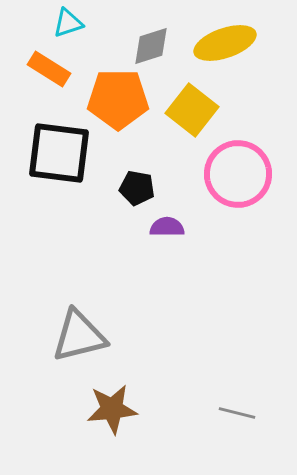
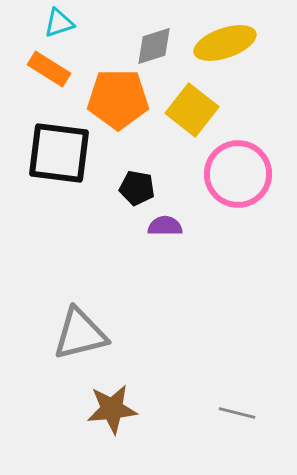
cyan triangle: moved 9 px left
gray diamond: moved 3 px right
purple semicircle: moved 2 px left, 1 px up
gray triangle: moved 1 px right, 2 px up
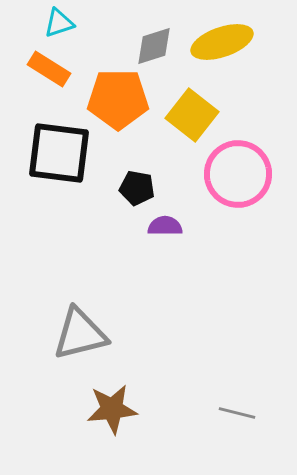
yellow ellipse: moved 3 px left, 1 px up
yellow square: moved 5 px down
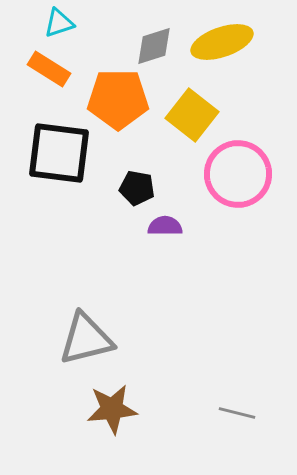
gray triangle: moved 6 px right, 5 px down
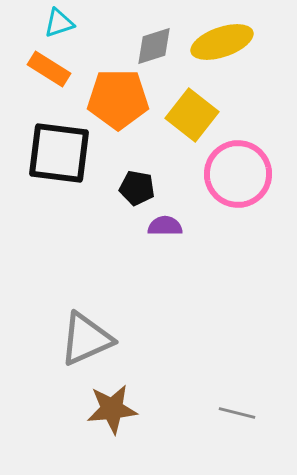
gray triangle: rotated 10 degrees counterclockwise
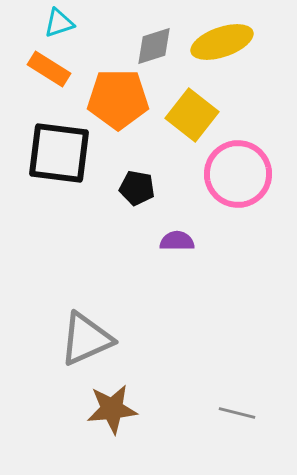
purple semicircle: moved 12 px right, 15 px down
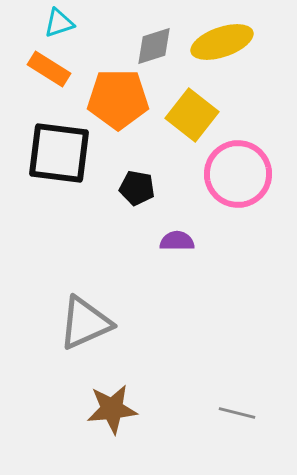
gray triangle: moved 1 px left, 16 px up
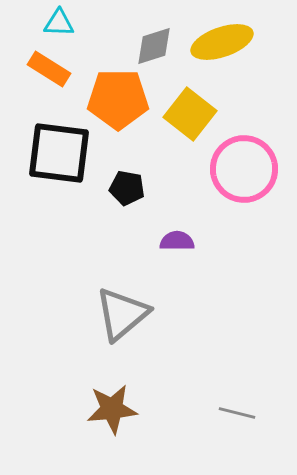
cyan triangle: rotated 20 degrees clockwise
yellow square: moved 2 px left, 1 px up
pink circle: moved 6 px right, 5 px up
black pentagon: moved 10 px left
gray triangle: moved 37 px right, 9 px up; rotated 16 degrees counterclockwise
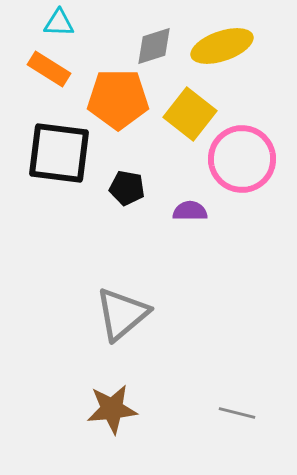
yellow ellipse: moved 4 px down
pink circle: moved 2 px left, 10 px up
purple semicircle: moved 13 px right, 30 px up
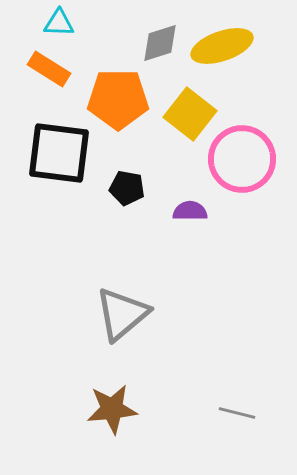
gray diamond: moved 6 px right, 3 px up
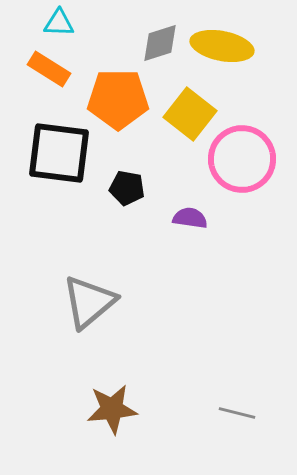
yellow ellipse: rotated 30 degrees clockwise
purple semicircle: moved 7 px down; rotated 8 degrees clockwise
gray triangle: moved 33 px left, 12 px up
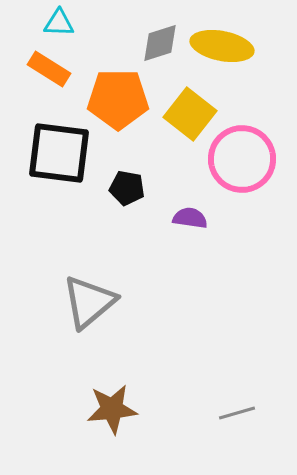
gray line: rotated 30 degrees counterclockwise
